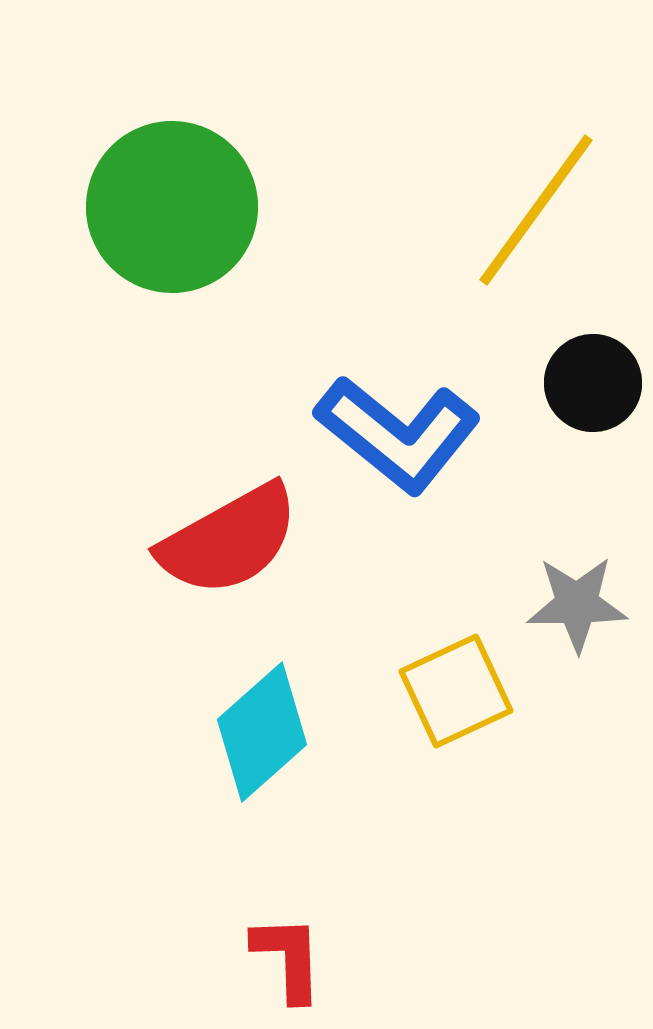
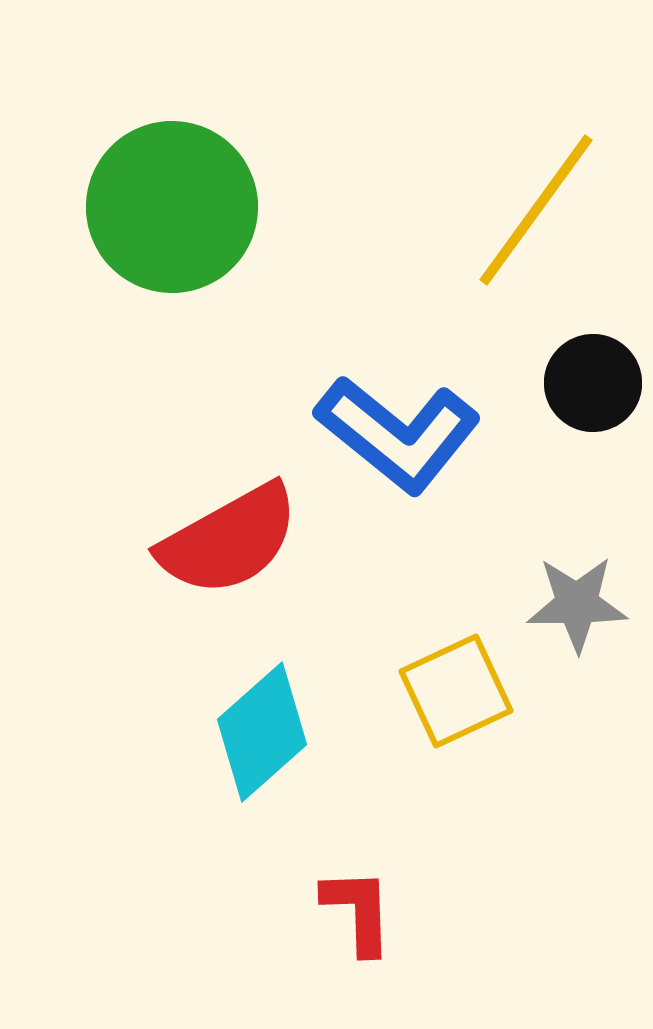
red L-shape: moved 70 px right, 47 px up
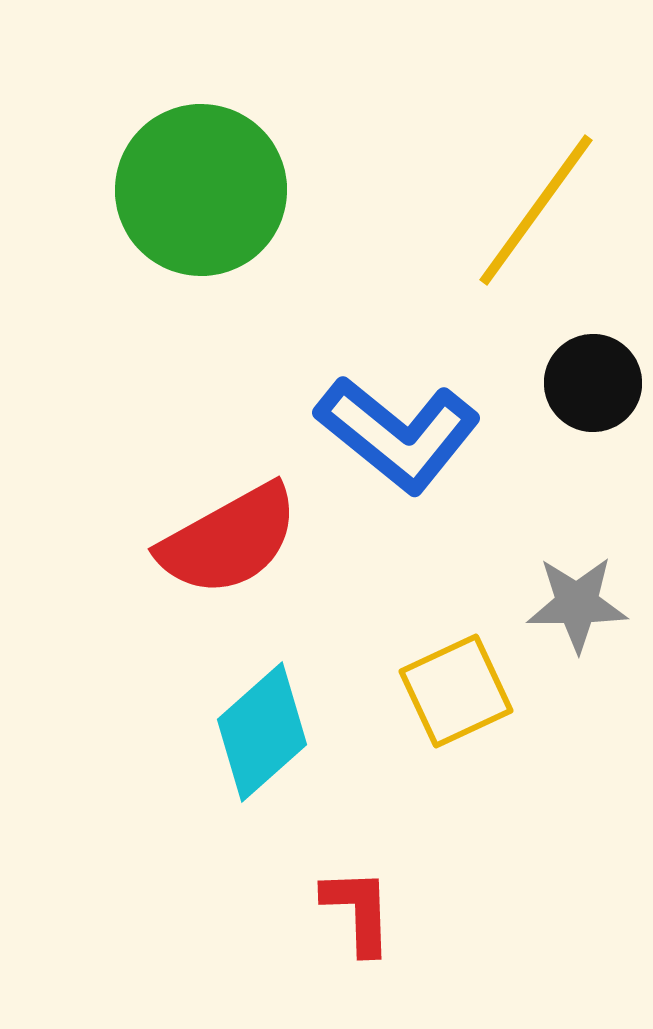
green circle: moved 29 px right, 17 px up
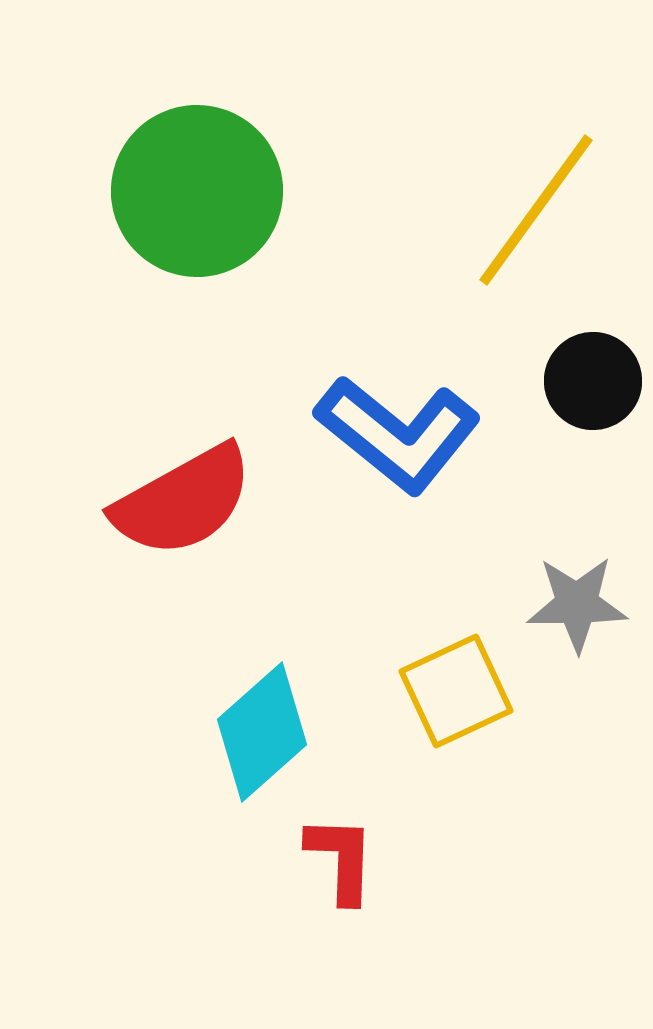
green circle: moved 4 px left, 1 px down
black circle: moved 2 px up
red semicircle: moved 46 px left, 39 px up
red L-shape: moved 17 px left, 52 px up; rotated 4 degrees clockwise
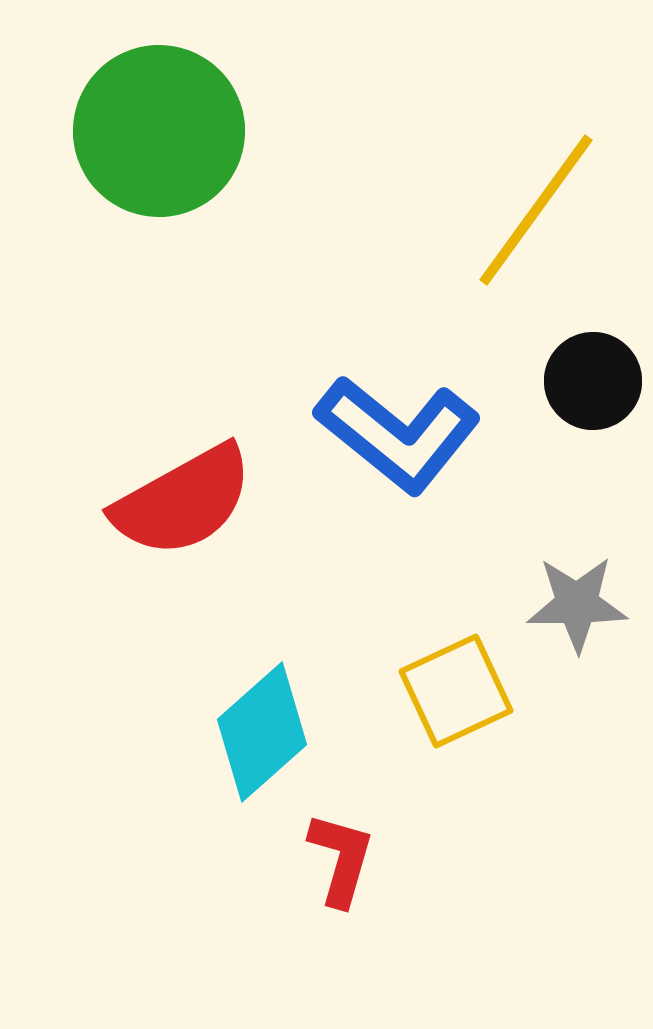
green circle: moved 38 px left, 60 px up
red L-shape: rotated 14 degrees clockwise
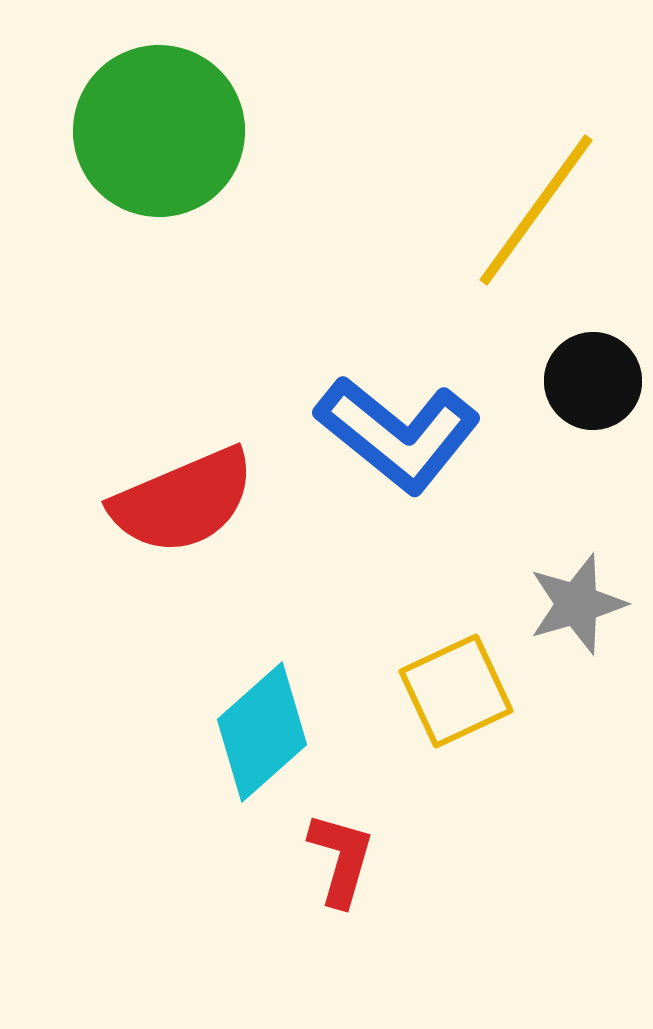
red semicircle: rotated 6 degrees clockwise
gray star: rotated 16 degrees counterclockwise
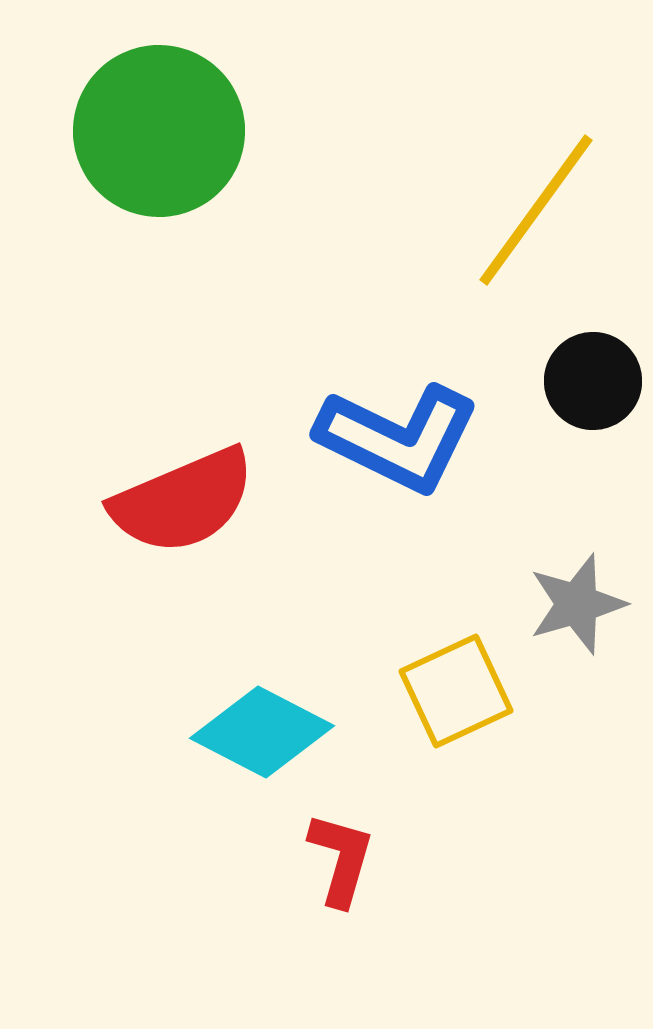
blue L-shape: moved 4 px down; rotated 13 degrees counterclockwise
cyan diamond: rotated 69 degrees clockwise
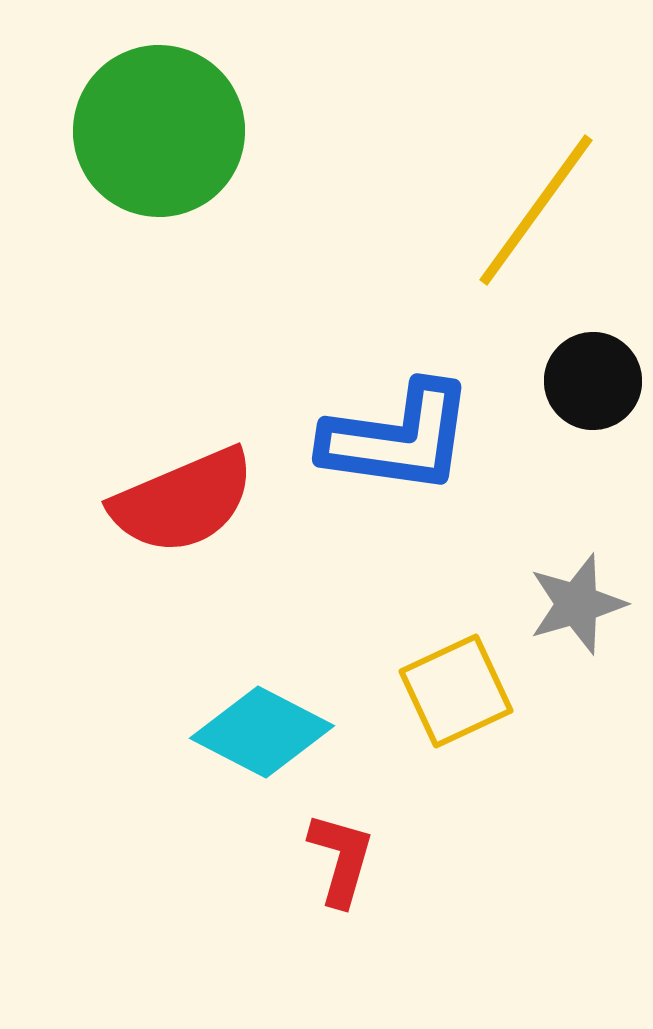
blue L-shape: rotated 18 degrees counterclockwise
